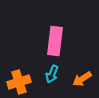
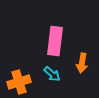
cyan arrow: rotated 72 degrees counterclockwise
orange arrow: moved 16 px up; rotated 48 degrees counterclockwise
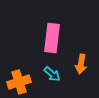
pink rectangle: moved 3 px left, 3 px up
orange arrow: moved 1 px left, 1 px down
